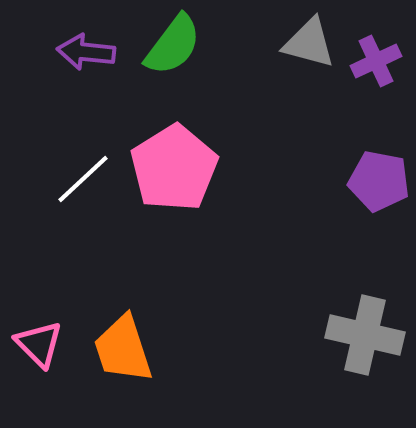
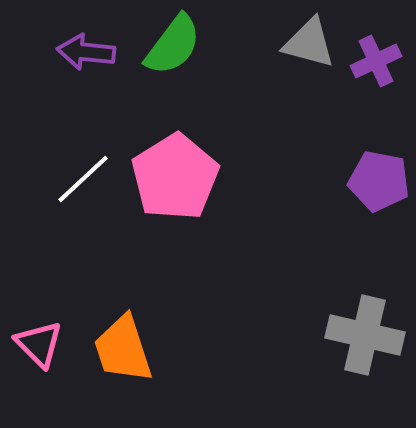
pink pentagon: moved 1 px right, 9 px down
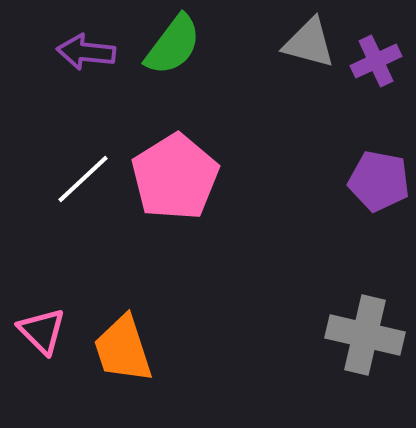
pink triangle: moved 3 px right, 13 px up
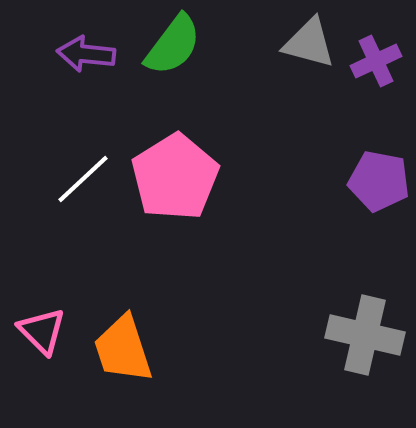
purple arrow: moved 2 px down
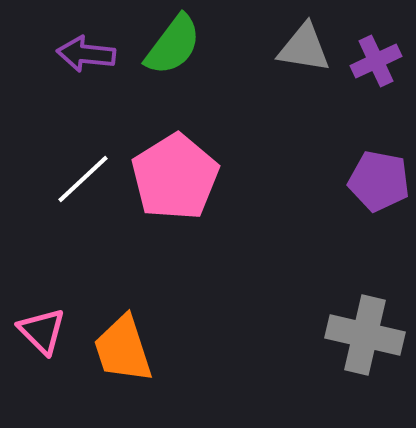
gray triangle: moved 5 px left, 5 px down; rotated 6 degrees counterclockwise
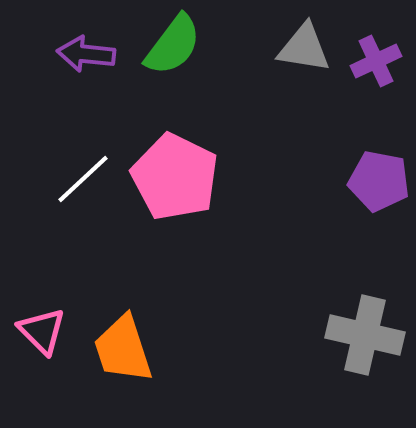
pink pentagon: rotated 14 degrees counterclockwise
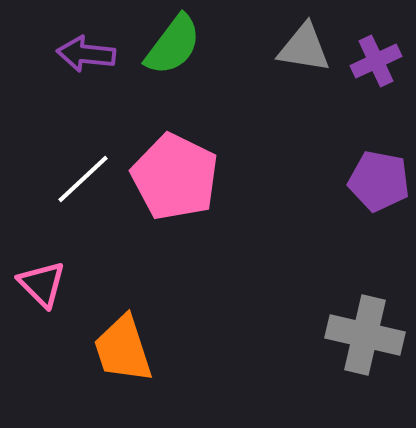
pink triangle: moved 47 px up
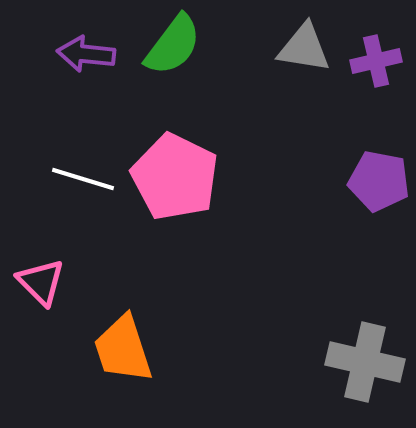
purple cross: rotated 12 degrees clockwise
white line: rotated 60 degrees clockwise
pink triangle: moved 1 px left, 2 px up
gray cross: moved 27 px down
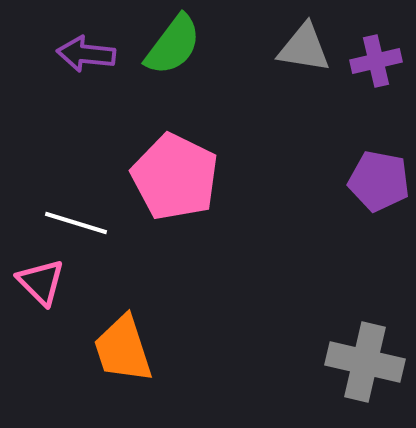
white line: moved 7 px left, 44 px down
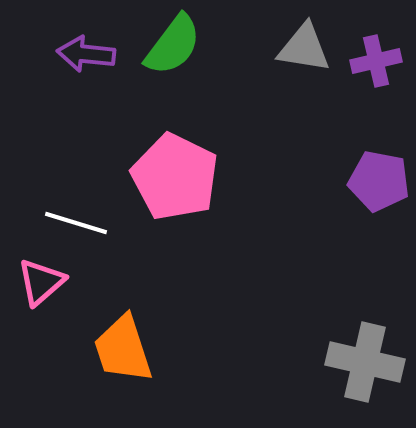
pink triangle: rotated 34 degrees clockwise
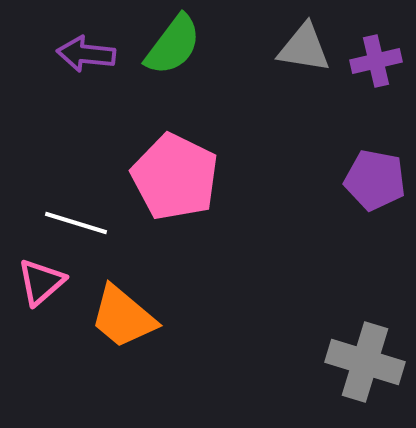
purple pentagon: moved 4 px left, 1 px up
orange trapezoid: moved 32 px up; rotated 32 degrees counterclockwise
gray cross: rotated 4 degrees clockwise
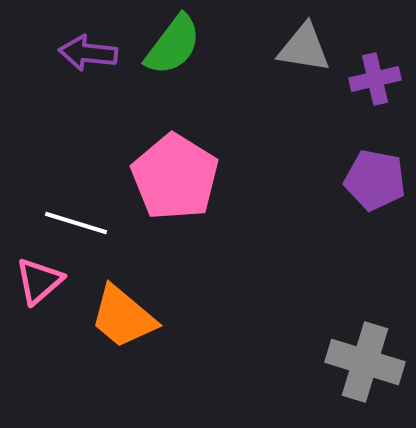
purple arrow: moved 2 px right, 1 px up
purple cross: moved 1 px left, 18 px down
pink pentagon: rotated 6 degrees clockwise
pink triangle: moved 2 px left, 1 px up
